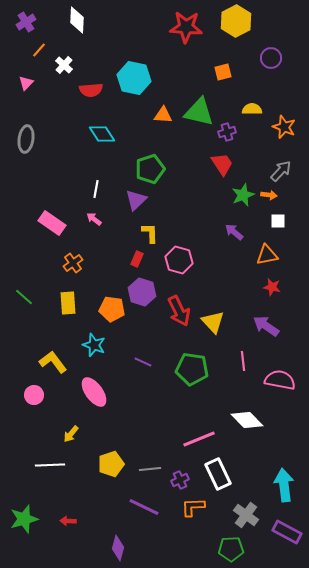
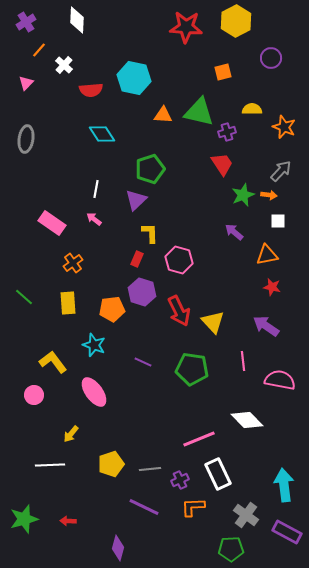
orange pentagon at (112, 309): rotated 15 degrees counterclockwise
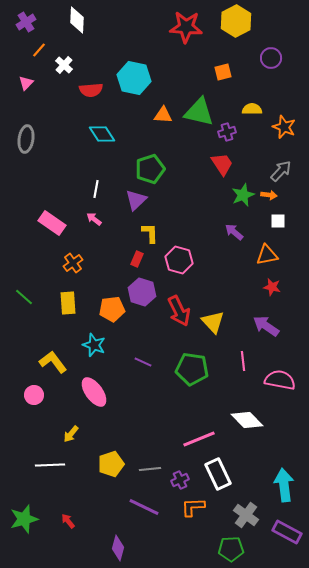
red arrow at (68, 521): rotated 49 degrees clockwise
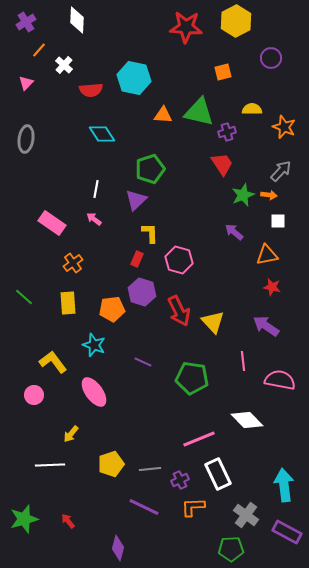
green pentagon at (192, 369): moved 9 px down
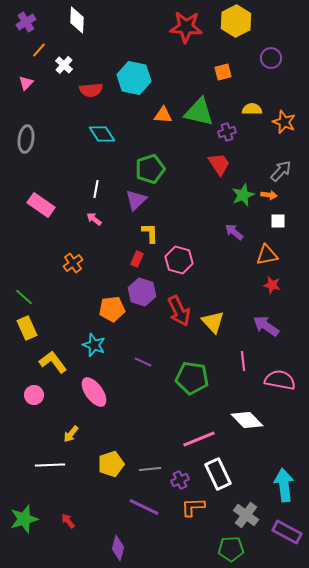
orange star at (284, 127): moved 5 px up
red trapezoid at (222, 164): moved 3 px left
pink rectangle at (52, 223): moved 11 px left, 18 px up
red star at (272, 287): moved 2 px up
yellow rectangle at (68, 303): moved 41 px left, 25 px down; rotated 20 degrees counterclockwise
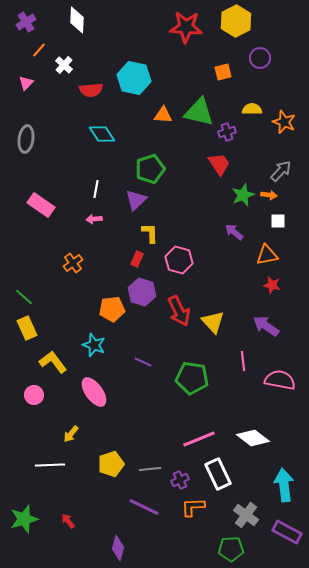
purple circle at (271, 58): moved 11 px left
pink arrow at (94, 219): rotated 42 degrees counterclockwise
white diamond at (247, 420): moved 6 px right, 18 px down; rotated 8 degrees counterclockwise
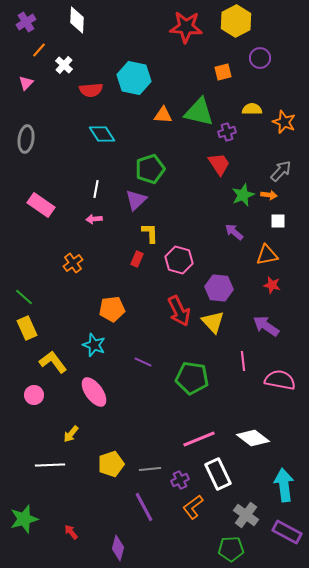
purple hexagon at (142, 292): moved 77 px right, 4 px up; rotated 12 degrees counterclockwise
purple line at (144, 507): rotated 36 degrees clockwise
orange L-shape at (193, 507): rotated 35 degrees counterclockwise
red arrow at (68, 521): moved 3 px right, 11 px down
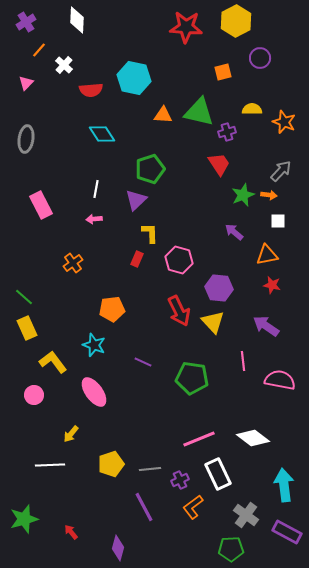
pink rectangle at (41, 205): rotated 28 degrees clockwise
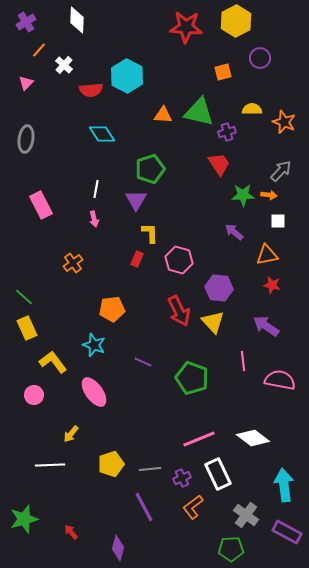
cyan hexagon at (134, 78): moved 7 px left, 2 px up; rotated 16 degrees clockwise
green star at (243, 195): rotated 20 degrees clockwise
purple triangle at (136, 200): rotated 15 degrees counterclockwise
pink arrow at (94, 219): rotated 98 degrees counterclockwise
green pentagon at (192, 378): rotated 12 degrees clockwise
purple cross at (180, 480): moved 2 px right, 2 px up
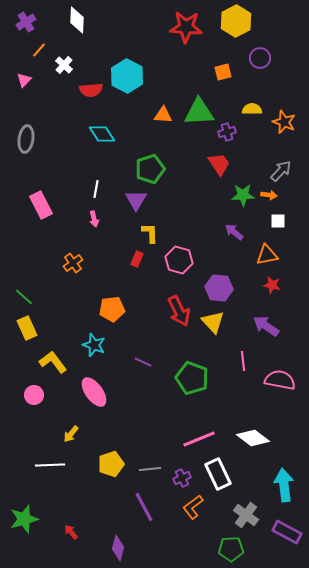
pink triangle at (26, 83): moved 2 px left, 3 px up
green triangle at (199, 112): rotated 16 degrees counterclockwise
